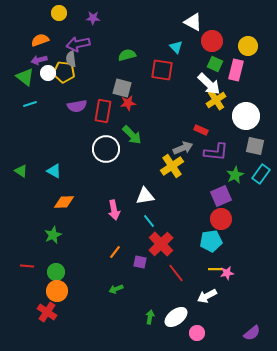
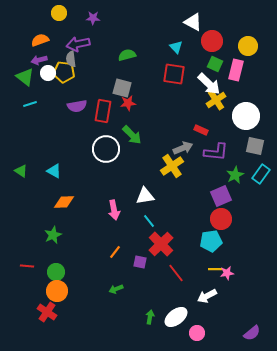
red square at (162, 70): moved 12 px right, 4 px down
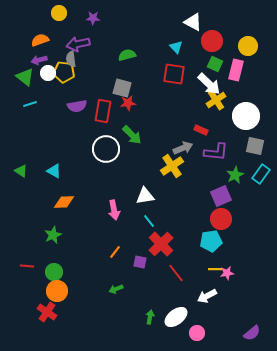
green circle at (56, 272): moved 2 px left
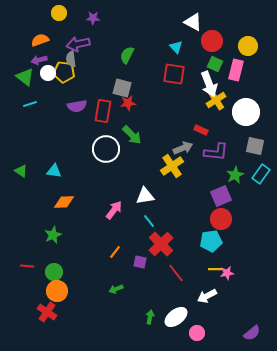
green semicircle at (127, 55): rotated 48 degrees counterclockwise
white arrow at (209, 84): rotated 25 degrees clockwise
white circle at (246, 116): moved 4 px up
cyan triangle at (54, 171): rotated 21 degrees counterclockwise
pink arrow at (114, 210): rotated 132 degrees counterclockwise
